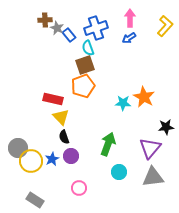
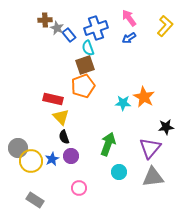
pink arrow: moved 1 px left; rotated 36 degrees counterclockwise
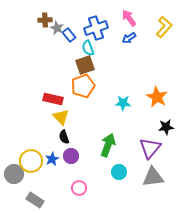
yellow L-shape: moved 1 px left, 1 px down
orange star: moved 13 px right
green arrow: moved 1 px down
gray circle: moved 4 px left, 26 px down
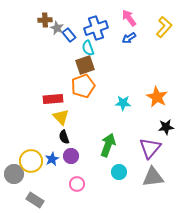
red rectangle: rotated 18 degrees counterclockwise
pink circle: moved 2 px left, 4 px up
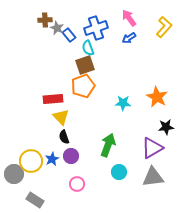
purple triangle: moved 2 px right; rotated 20 degrees clockwise
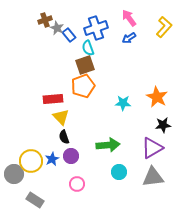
brown cross: rotated 16 degrees counterclockwise
black star: moved 3 px left, 2 px up
green arrow: rotated 65 degrees clockwise
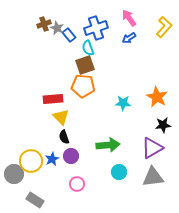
brown cross: moved 1 px left, 4 px down
orange pentagon: rotated 25 degrees clockwise
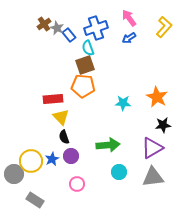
brown cross: rotated 16 degrees counterclockwise
